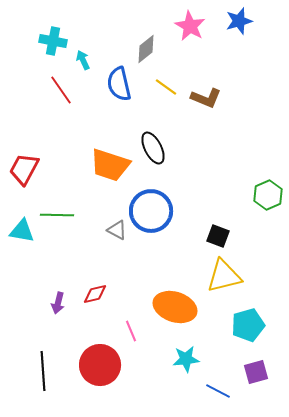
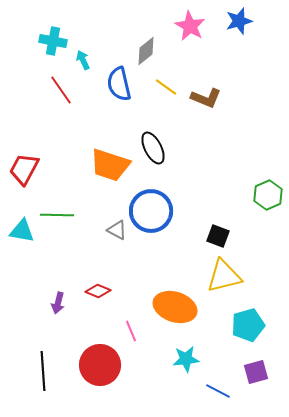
gray diamond: moved 2 px down
red diamond: moved 3 px right, 3 px up; rotated 35 degrees clockwise
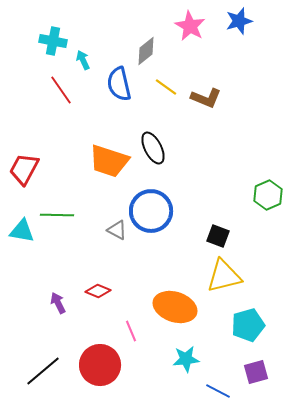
orange trapezoid: moved 1 px left, 4 px up
purple arrow: rotated 140 degrees clockwise
black line: rotated 54 degrees clockwise
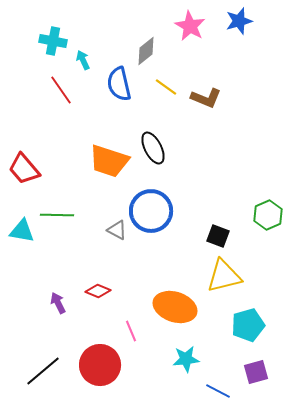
red trapezoid: rotated 68 degrees counterclockwise
green hexagon: moved 20 px down
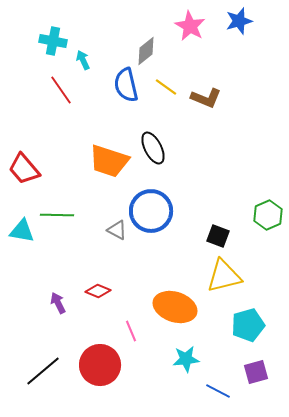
blue semicircle: moved 7 px right, 1 px down
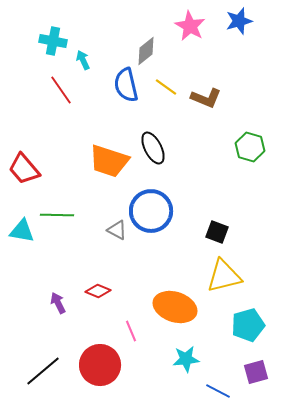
green hexagon: moved 18 px left, 68 px up; rotated 20 degrees counterclockwise
black square: moved 1 px left, 4 px up
